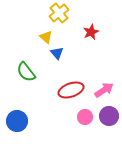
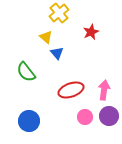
pink arrow: rotated 48 degrees counterclockwise
blue circle: moved 12 px right
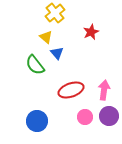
yellow cross: moved 4 px left
green semicircle: moved 9 px right, 7 px up
blue circle: moved 8 px right
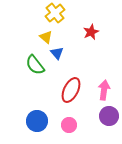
red ellipse: rotated 45 degrees counterclockwise
pink circle: moved 16 px left, 8 px down
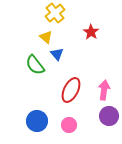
red star: rotated 14 degrees counterclockwise
blue triangle: moved 1 px down
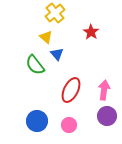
purple circle: moved 2 px left
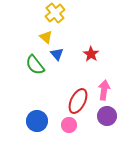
red star: moved 22 px down
red ellipse: moved 7 px right, 11 px down
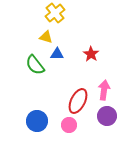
yellow triangle: rotated 24 degrees counterclockwise
blue triangle: rotated 48 degrees counterclockwise
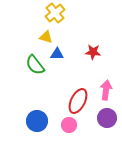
red star: moved 2 px right, 2 px up; rotated 28 degrees counterclockwise
pink arrow: moved 2 px right
purple circle: moved 2 px down
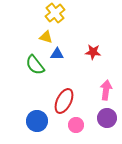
red ellipse: moved 14 px left
pink circle: moved 7 px right
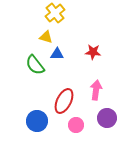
pink arrow: moved 10 px left
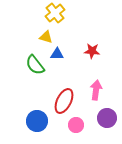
red star: moved 1 px left, 1 px up
